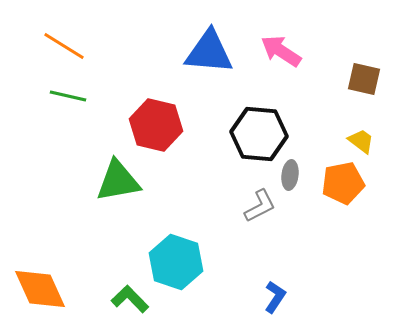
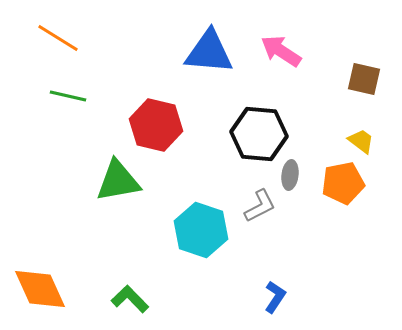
orange line: moved 6 px left, 8 px up
cyan hexagon: moved 25 px right, 32 px up
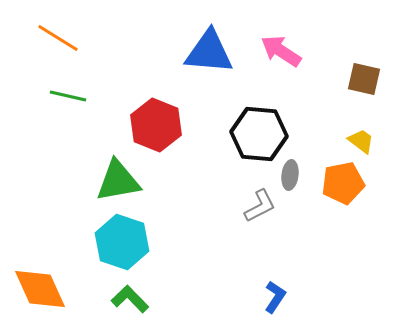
red hexagon: rotated 9 degrees clockwise
cyan hexagon: moved 79 px left, 12 px down
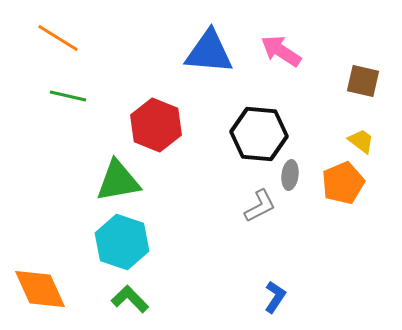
brown square: moved 1 px left, 2 px down
orange pentagon: rotated 12 degrees counterclockwise
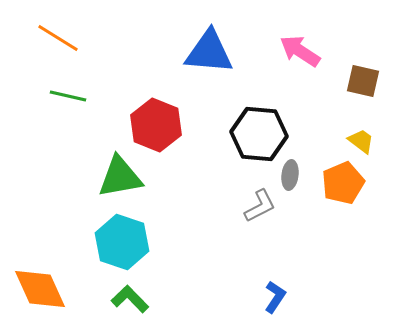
pink arrow: moved 19 px right
green triangle: moved 2 px right, 4 px up
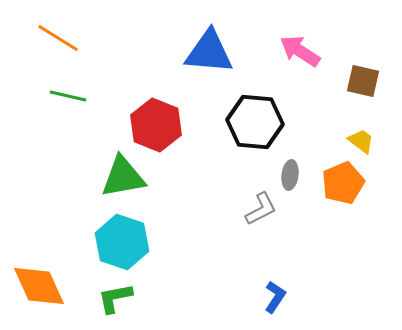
black hexagon: moved 4 px left, 12 px up
green triangle: moved 3 px right
gray L-shape: moved 1 px right, 3 px down
orange diamond: moved 1 px left, 3 px up
green L-shape: moved 15 px left, 1 px up; rotated 57 degrees counterclockwise
